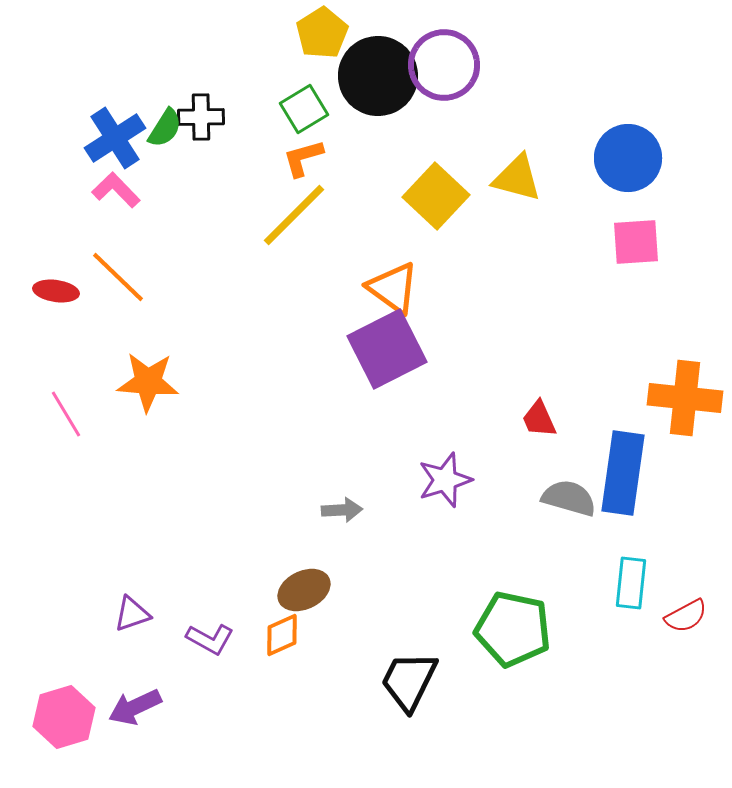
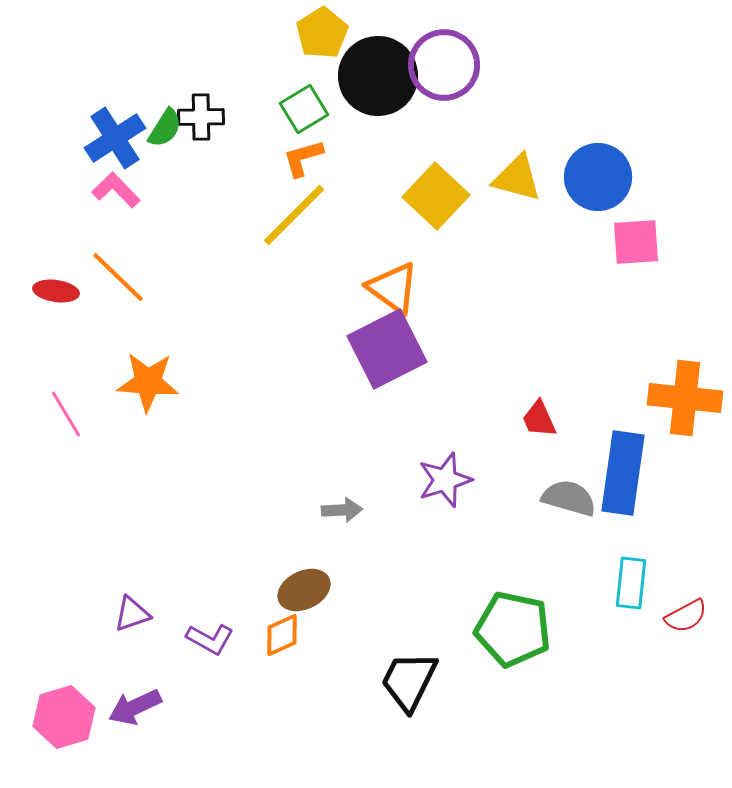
blue circle: moved 30 px left, 19 px down
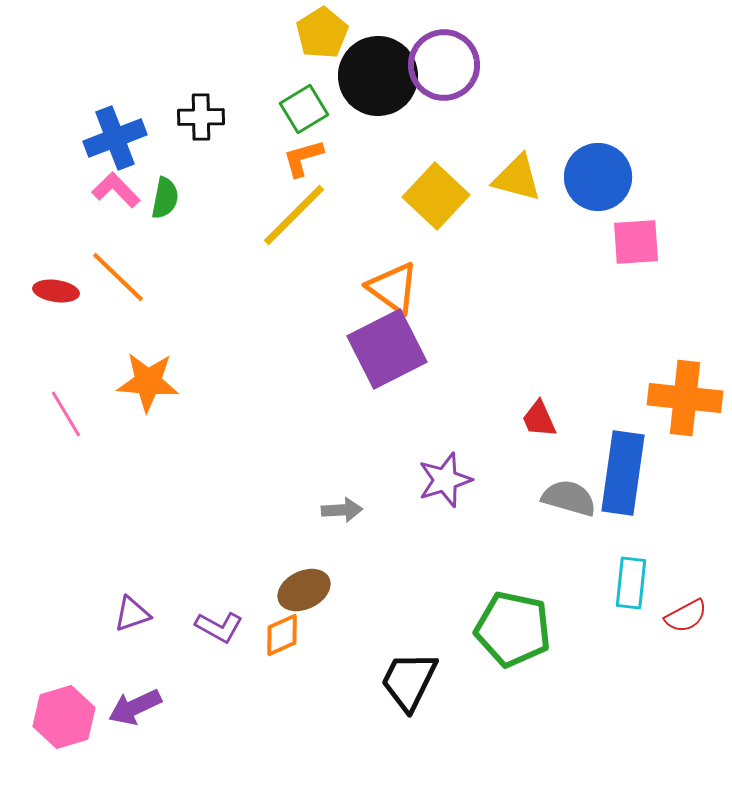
green semicircle: moved 70 px down; rotated 21 degrees counterclockwise
blue cross: rotated 12 degrees clockwise
purple L-shape: moved 9 px right, 12 px up
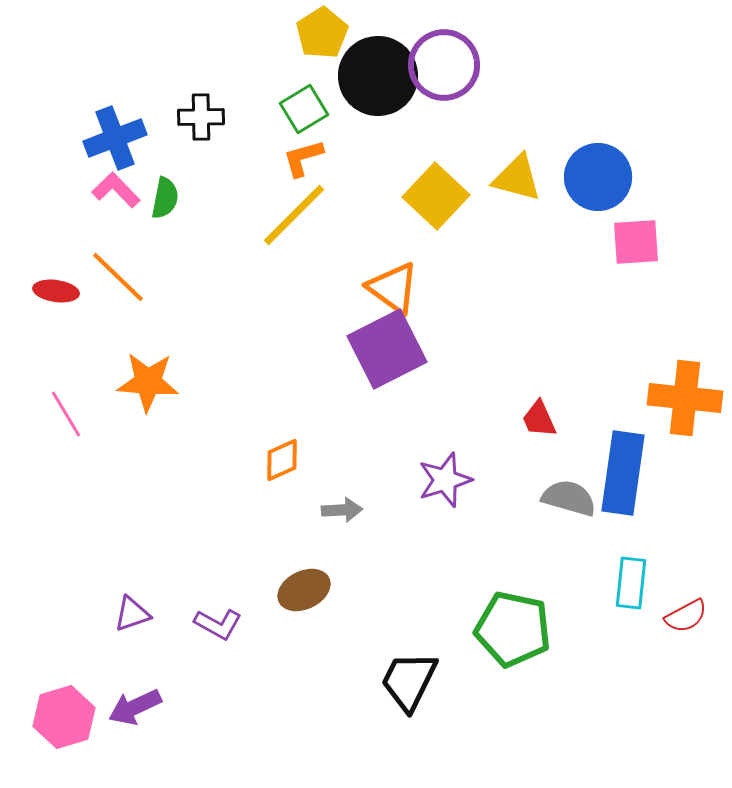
purple L-shape: moved 1 px left, 3 px up
orange diamond: moved 175 px up
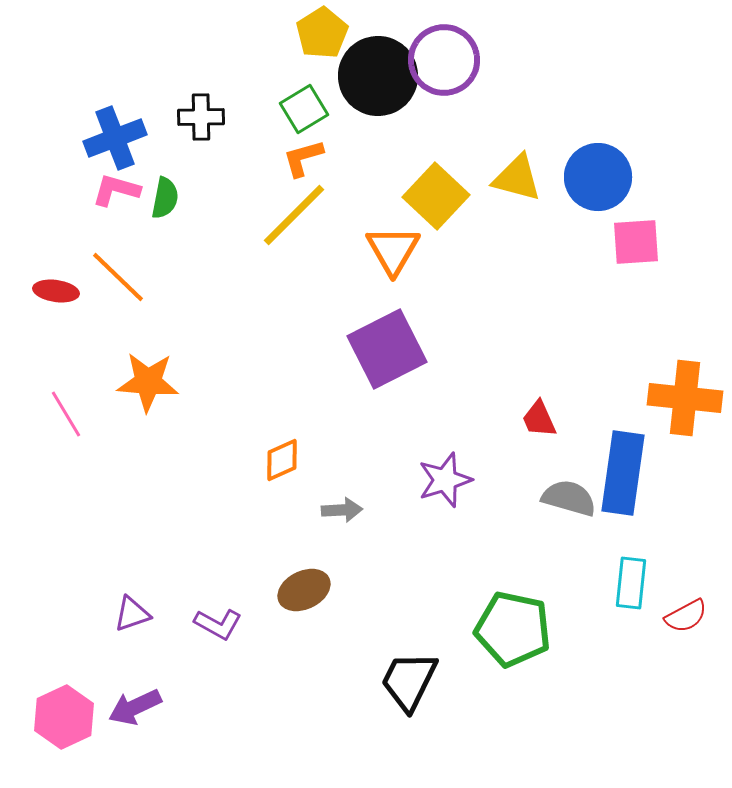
purple circle: moved 5 px up
pink L-shape: rotated 30 degrees counterclockwise
orange triangle: moved 38 px up; rotated 24 degrees clockwise
pink hexagon: rotated 8 degrees counterclockwise
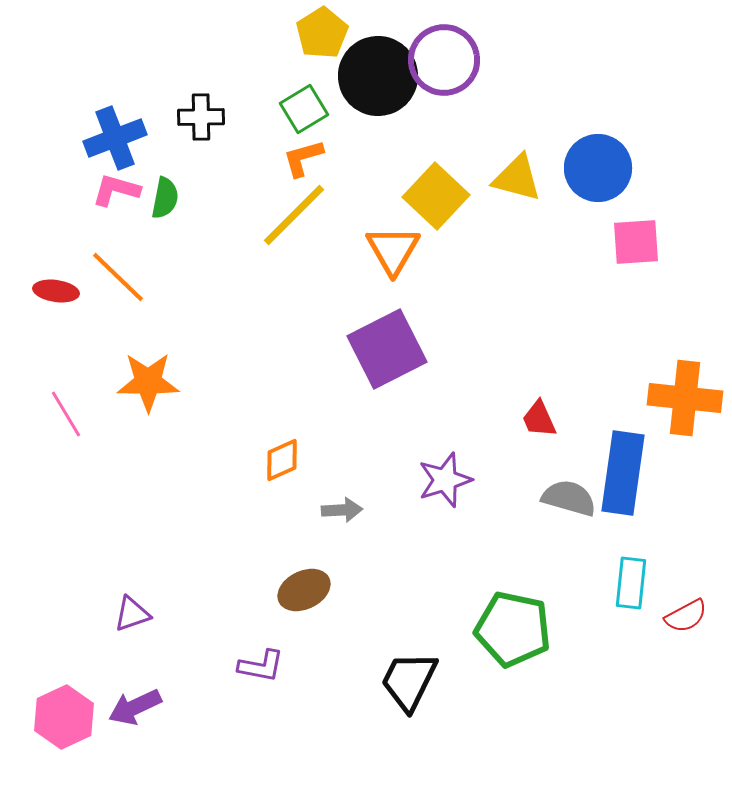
blue circle: moved 9 px up
orange star: rotated 4 degrees counterclockwise
purple L-shape: moved 43 px right, 42 px down; rotated 18 degrees counterclockwise
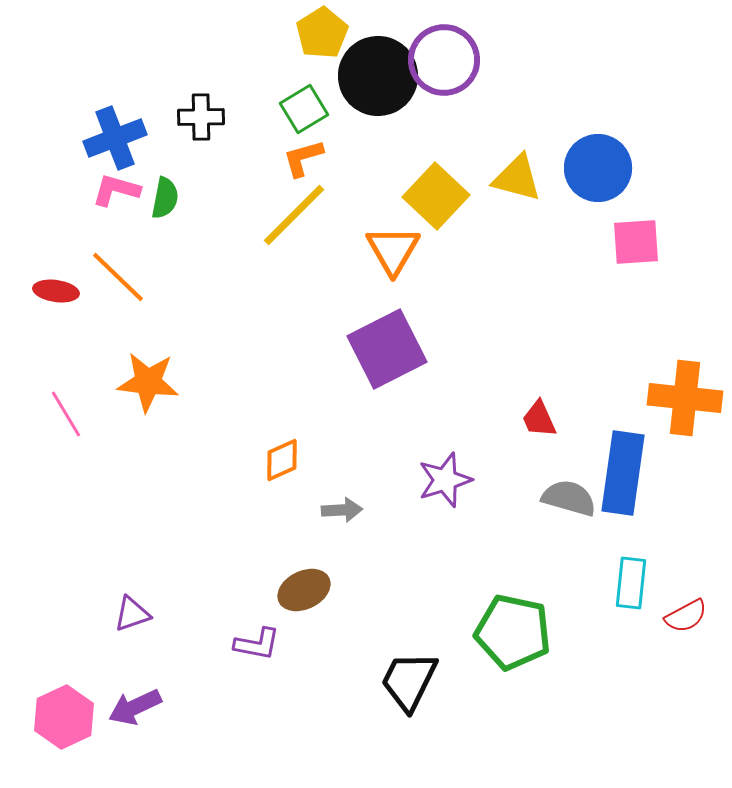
orange star: rotated 6 degrees clockwise
green pentagon: moved 3 px down
purple L-shape: moved 4 px left, 22 px up
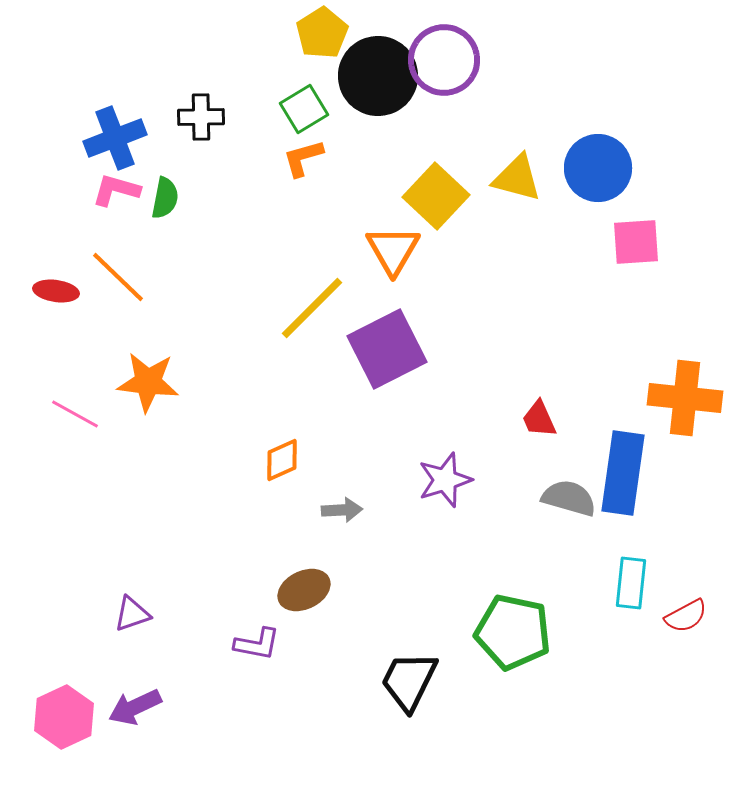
yellow line: moved 18 px right, 93 px down
pink line: moved 9 px right; rotated 30 degrees counterclockwise
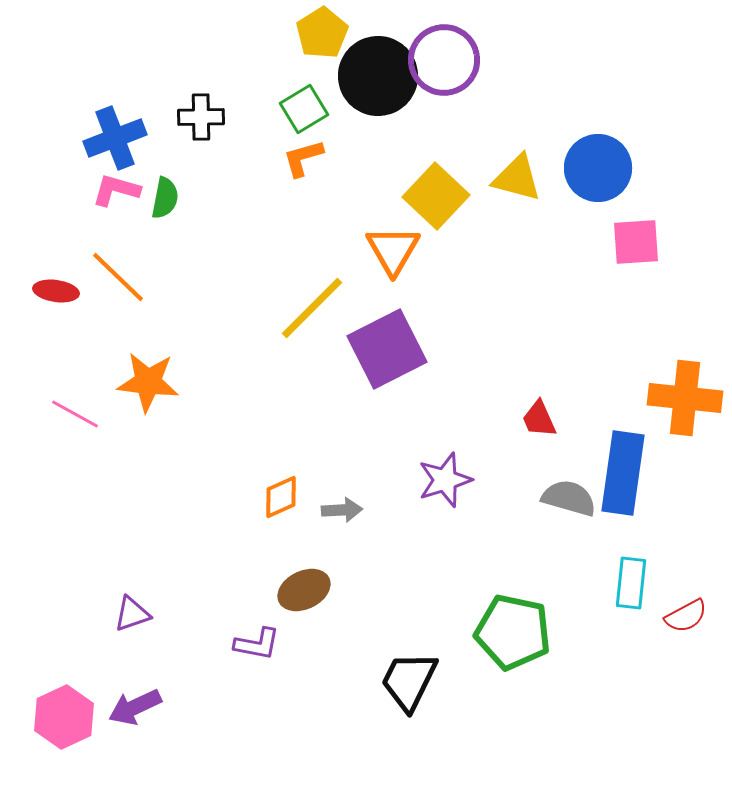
orange diamond: moved 1 px left, 37 px down
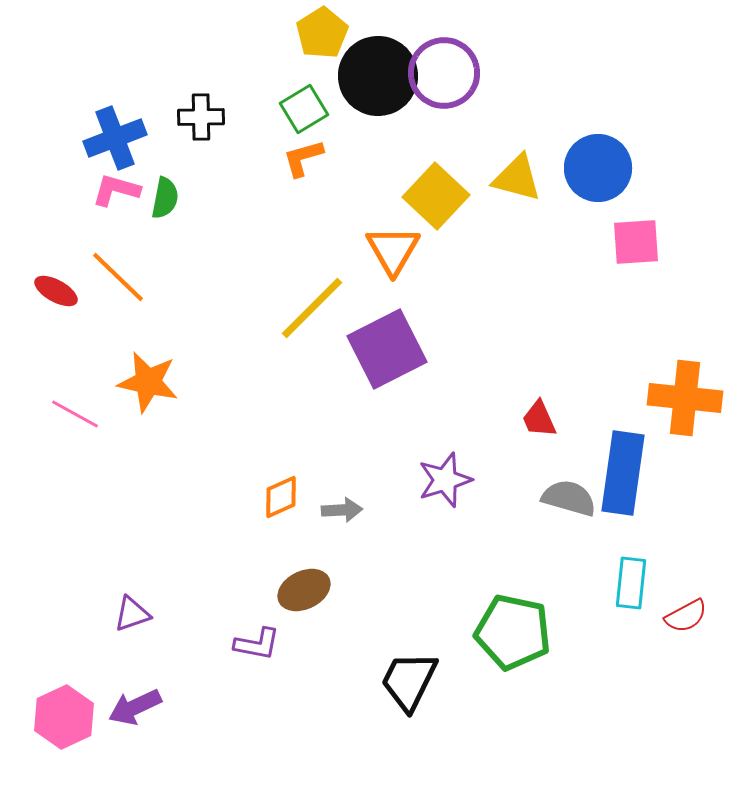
purple circle: moved 13 px down
red ellipse: rotated 21 degrees clockwise
orange star: rotated 6 degrees clockwise
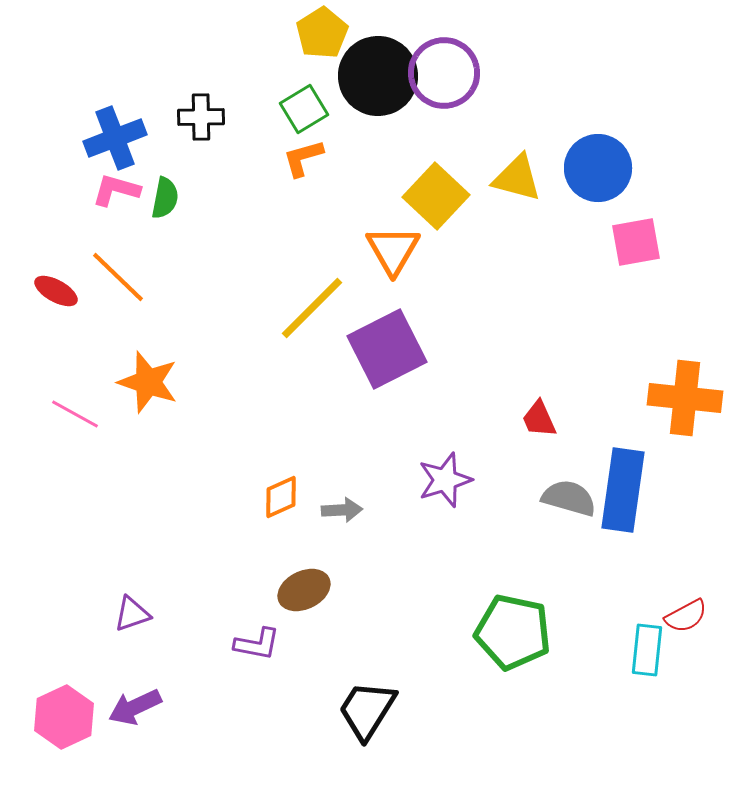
pink square: rotated 6 degrees counterclockwise
orange star: rotated 6 degrees clockwise
blue rectangle: moved 17 px down
cyan rectangle: moved 16 px right, 67 px down
black trapezoid: moved 42 px left, 29 px down; rotated 6 degrees clockwise
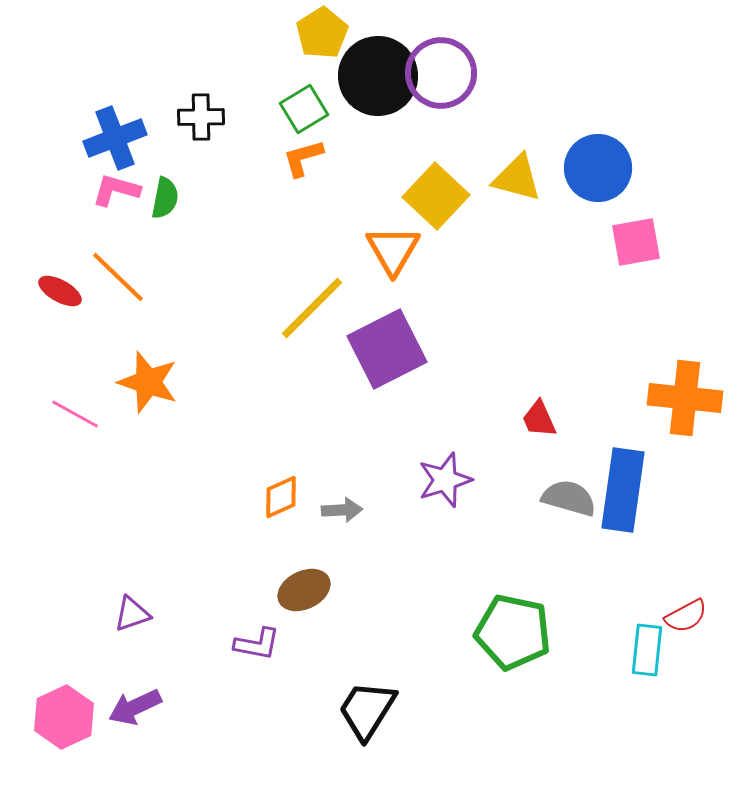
purple circle: moved 3 px left
red ellipse: moved 4 px right
